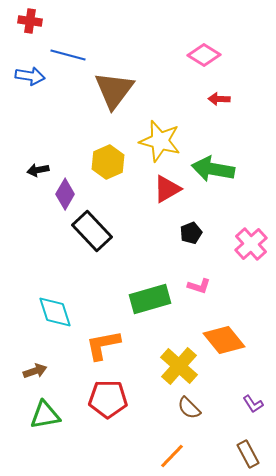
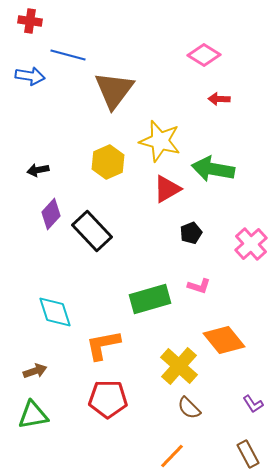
purple diamond: moved 14 px left, 20 px down; rotated 12 degrees clockwise
green triangle: moved 12 px left
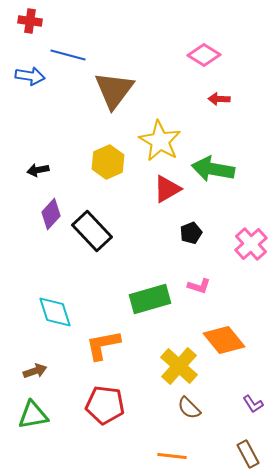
yellow star: rotated 15 degrees clockwise
red pentagon: moved 3 px left, 6 px down; rotated 6 degrees clockwise
orange line: rotated 52 degrees clockwise
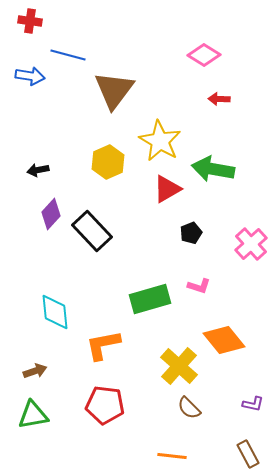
cyan diamond: rotated 12 degrees clockwise
purple L-shape: rotated 45 degrees counterclockwise
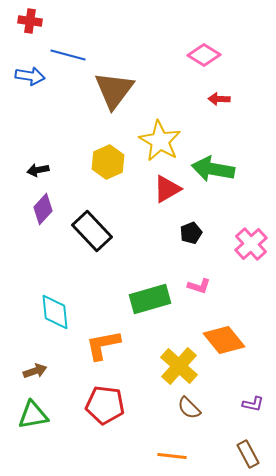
purple diamond: moved 8 px left, 5 px up
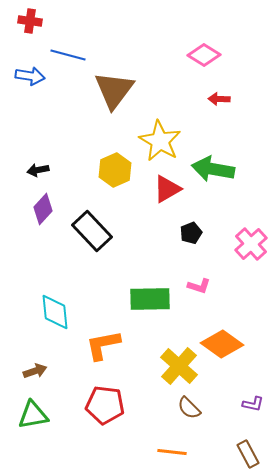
yellow hexagon: moved 7 px right, 8 px down
green rectangle: rotated 15 degrees clockwise
orange diamond: moved 2 px left, 4 px down; rotated 15 degrees counterclockwise
orange line: moved 4 px up
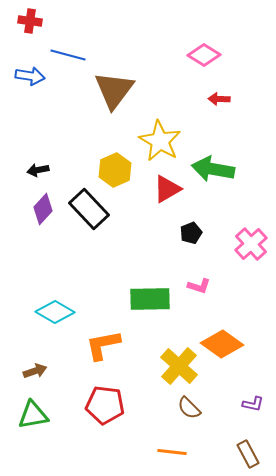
black rectangle: moved 3 px left, 22 px up
cyan diamond: rotated 54 degrees counterclockwise
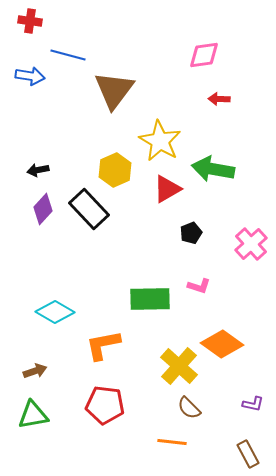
pink diamond: rotated 40 degrees counterclockwise
orange line: moved 10 px up
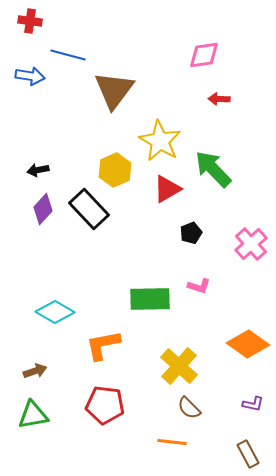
green arrow: rotated 36 degrees clockwise
orange diamond: moved 26 px right
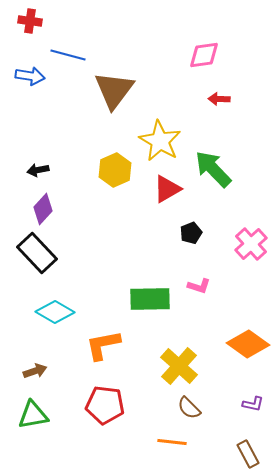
black rectangle: moved 52 px left, 44 px down
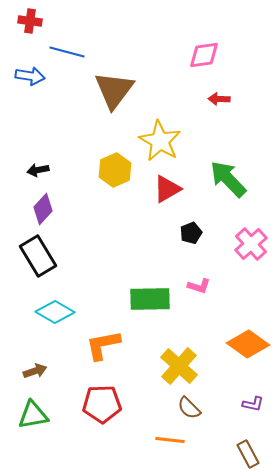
blue line: moved 1 px left, 3 px up
green arrow: moved 15 px right, 10 px down
black rectangle: moved 1 px right, 3 px down; rotated 12 degrees clockwise
red pentagon: moved 3 px left, 1 px up; rotated 9 degrees counterclockwise
orange line: moved 2 px left, 2 px up
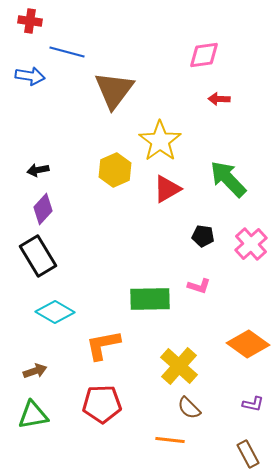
yellow star: rotated 6 degrees clockwise
black pentagon: moved 12 px right, 3 px down; rotated 30 degrees clockwise
